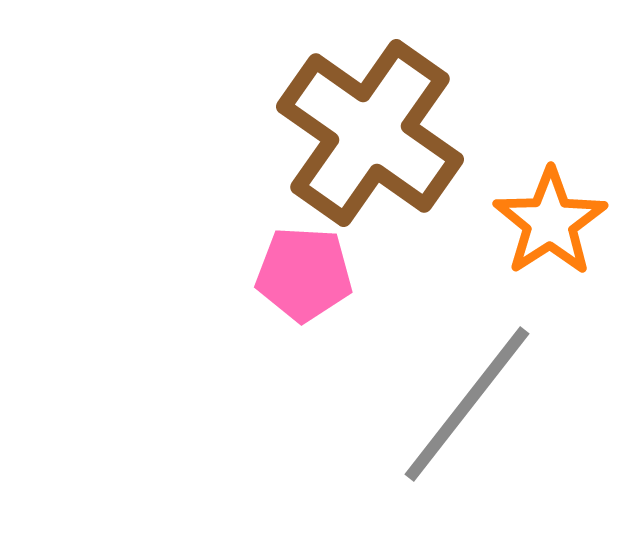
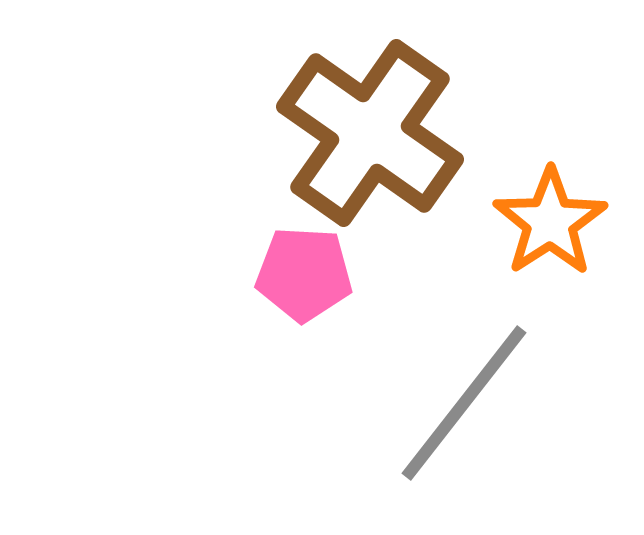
gray line: moved 3 px left, 1 px up
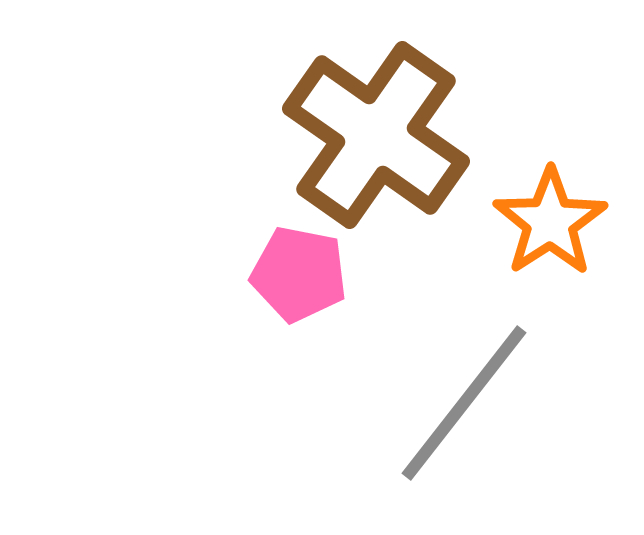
brown cross: moved 6 px right, 2 px down
pink pentagon: moved 5 px left; rotated 8 degrees clockwise
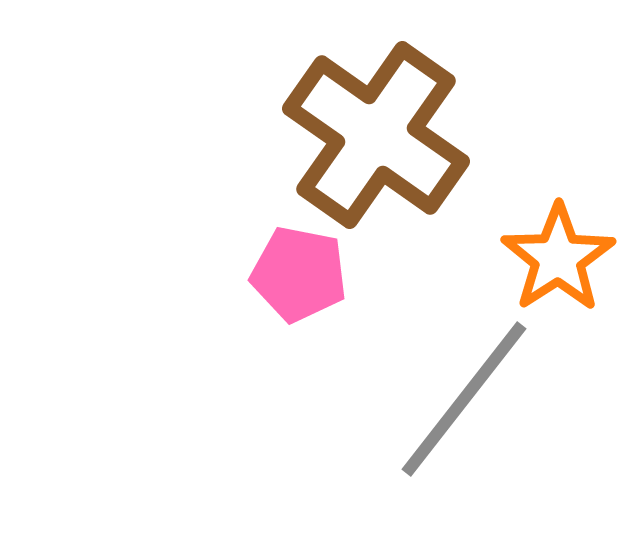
orange star: moved 8 px right, 36 px down
gray line: moved 4 px up
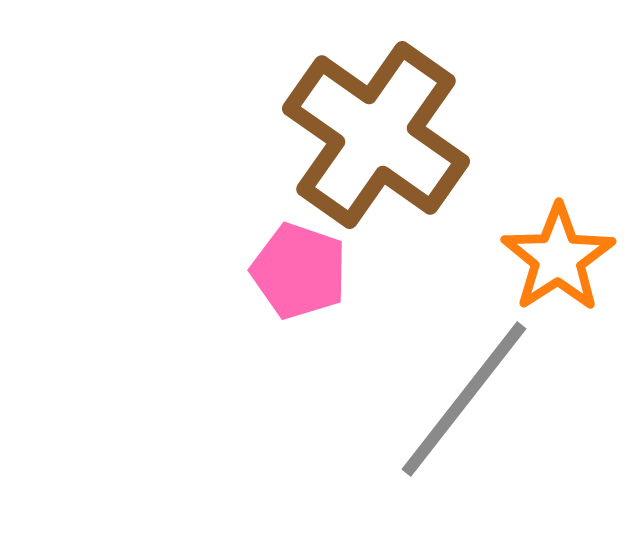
pink pentagon: moved 3 px up; rotated 8 degrees clockwise
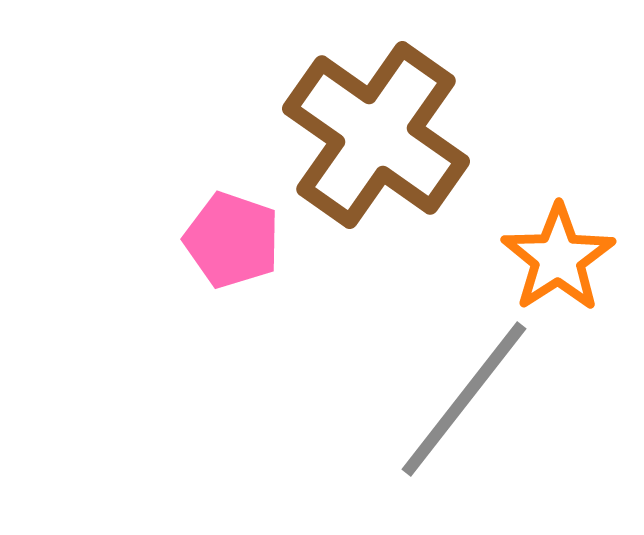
pink pentagon: moved 67 px left, 31 px up
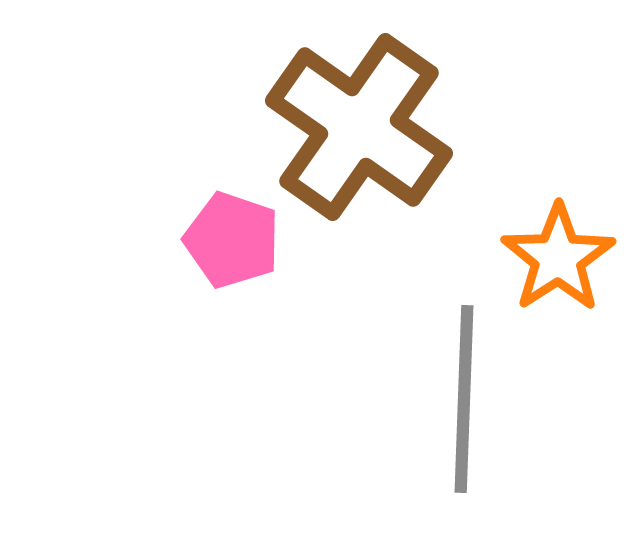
brown cross: moved 17 px left, 8 px up
gray line: rotated 36 degrees counterclockwise
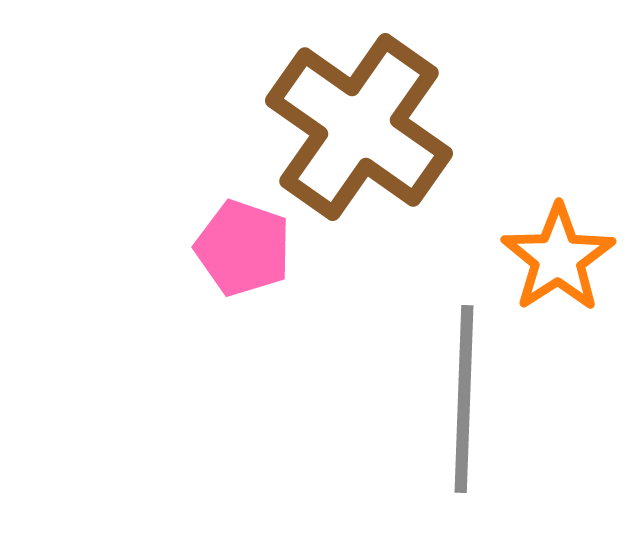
pink pentagon: moved 11 px right, 8 px down
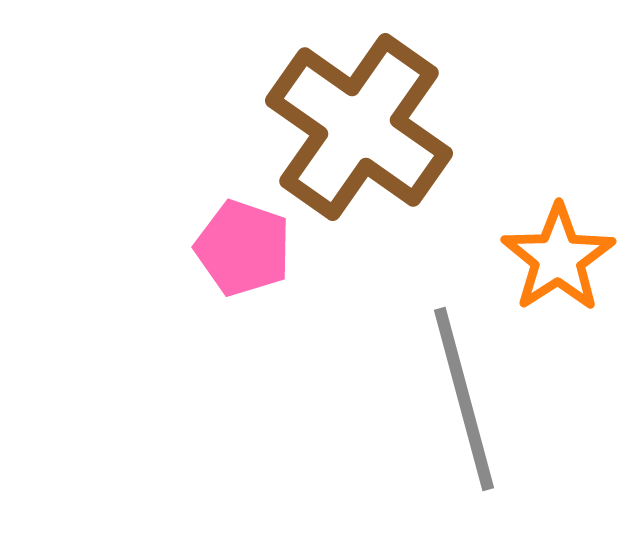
gray line: rotated 17 degrees counterclockwise
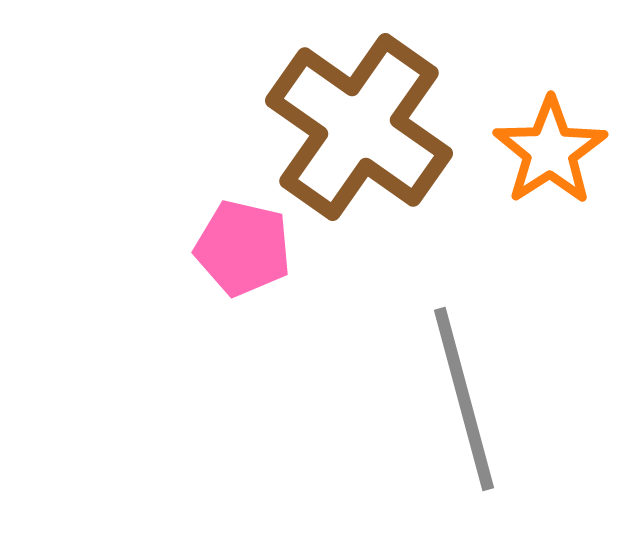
pink pentagon: rotated 6 degrees counterclockwise
orange star: moved 8 px left, 107 px up
